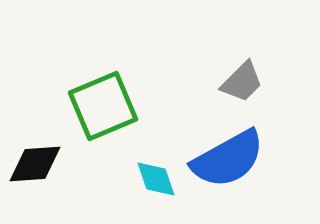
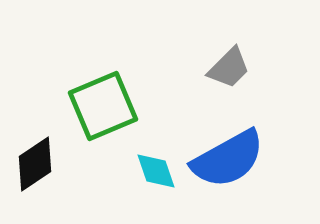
gray trapezoid: moved 13 px left, 14 px up
black diamond: rotated 30 degrees counterclockwise
cyan diamond: moved 8 px up
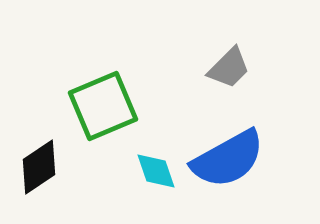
black diamond: moved 4 px right, 3 px down
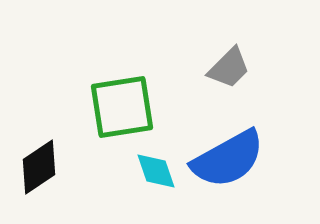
green square: moved 19 px right, 1 px down; rotated 14 degrees clockwise
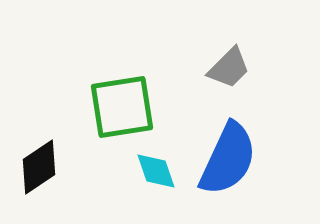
blue semicircle: rotated 36 degrees counterclockwise
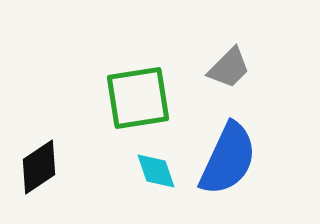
green square: moved 16 px right, 9 px up
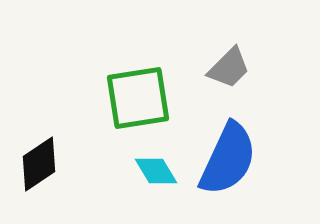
black diamond: moved 3 px up
cyan diamond: rotated 12 degrees counterclockwise
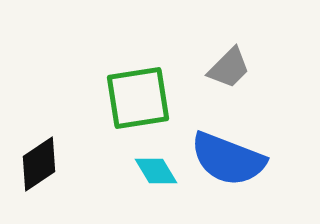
blue semicircle: rotated 86 degrees clockwise
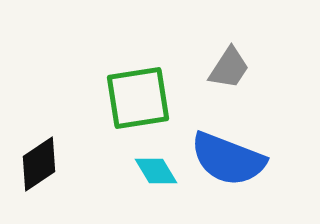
gray trapezoid: rotated 12 degrees counterclockwise
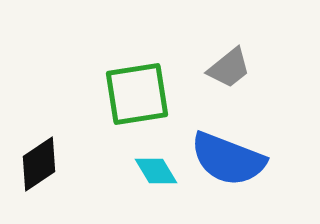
gray trapezoid: rotated 18 degrees clockwise
green square: moved 1 px left, 4 px up
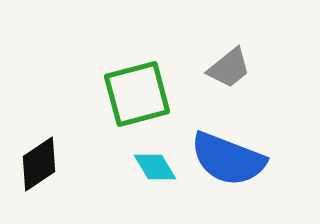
green square: rotated 6 degrees counterclockwise
cyan diamond: moved 1 px left, 4 px up
